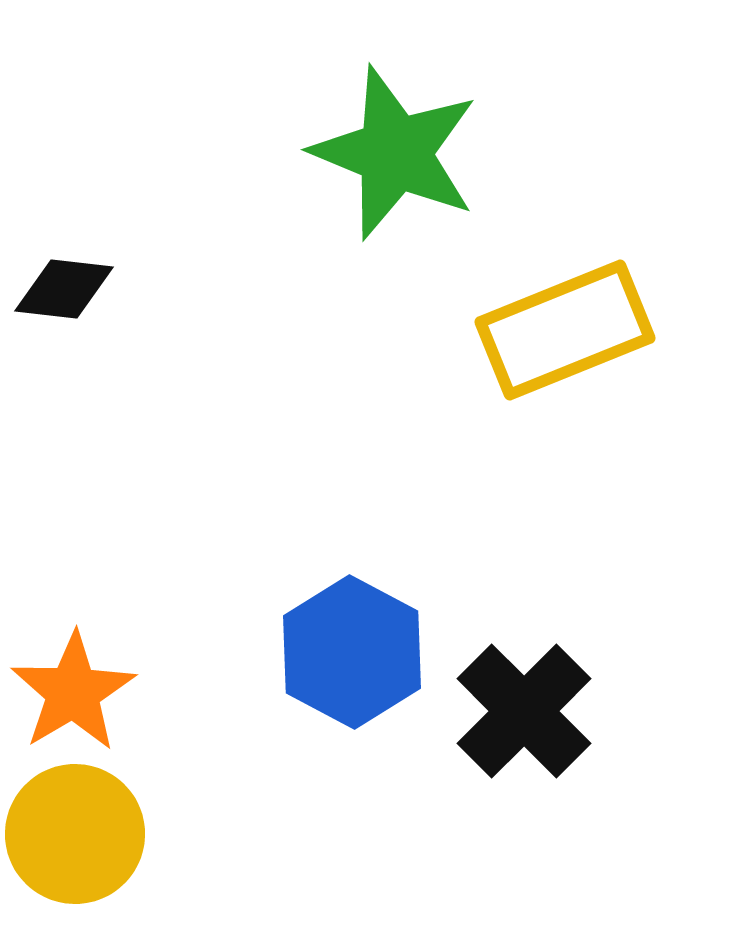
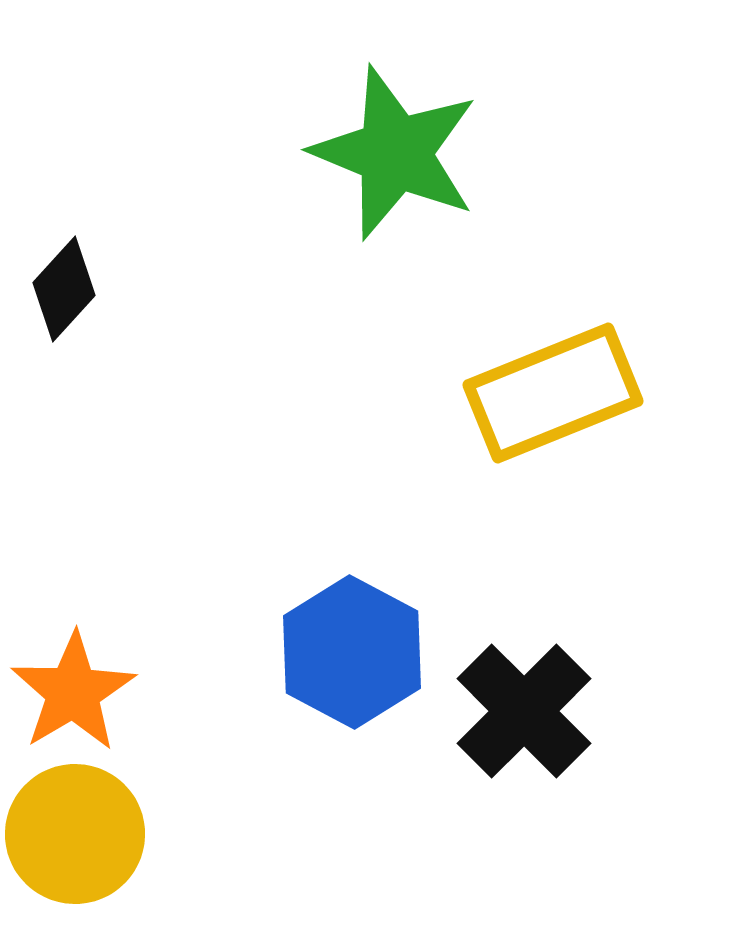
black diamond: rotated 54 degrees counterclockwise
yellow rectangle: moved 12 px left, 63 px down
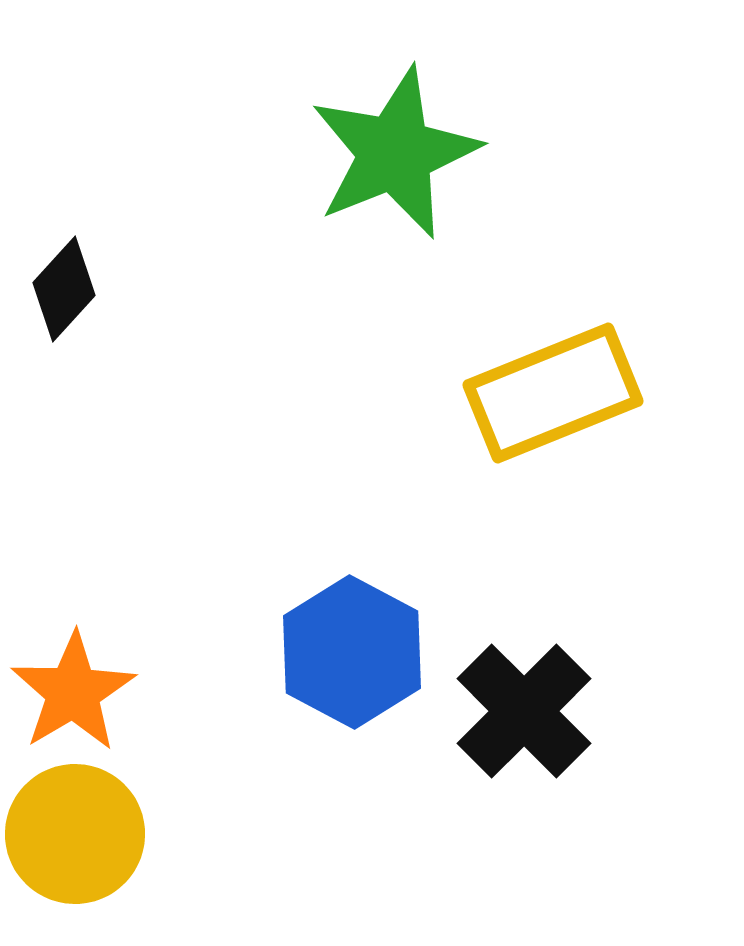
green star: rotated 28 degrees clockwise
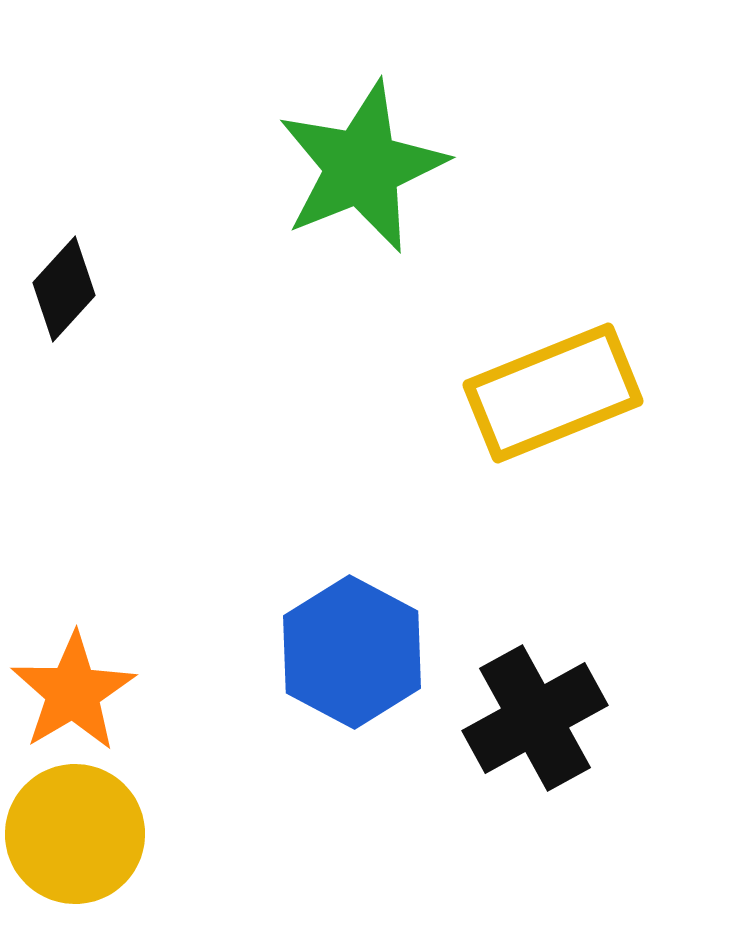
green star: moved 33 px left, 14 px down
black cross: moved 11 px right, 7 px down; rotated 16 degrees clockwise
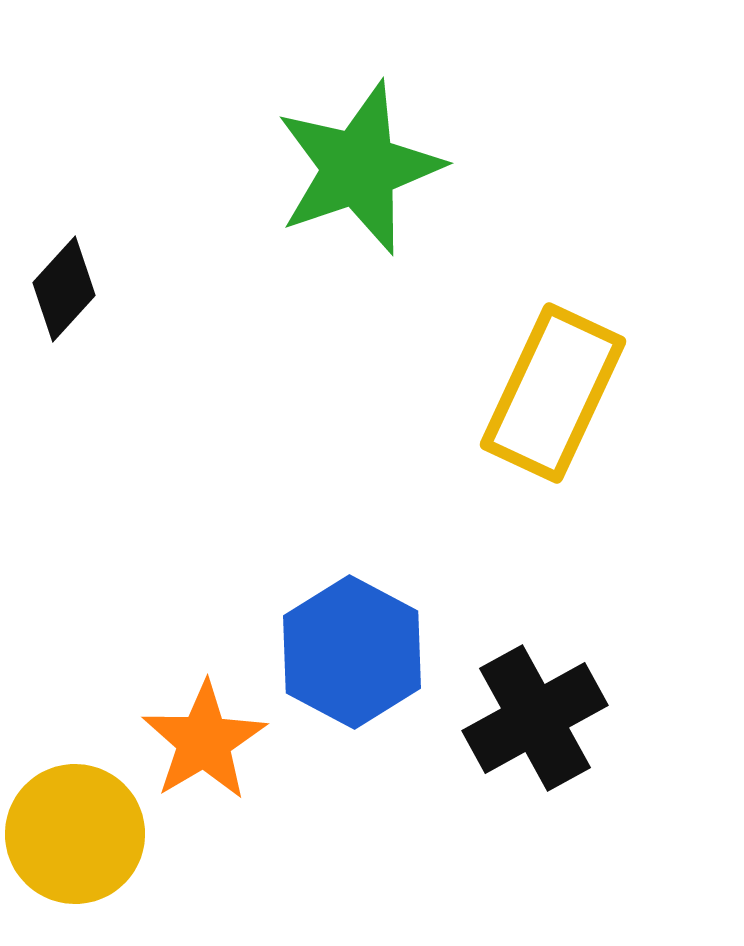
green star: moved 3 px left, 1 px down; rotated 3 degrees clockwise
yellow rectangle: rotated 43 degrees counterclockwise
orange star: moved 131 px right, 49 px down
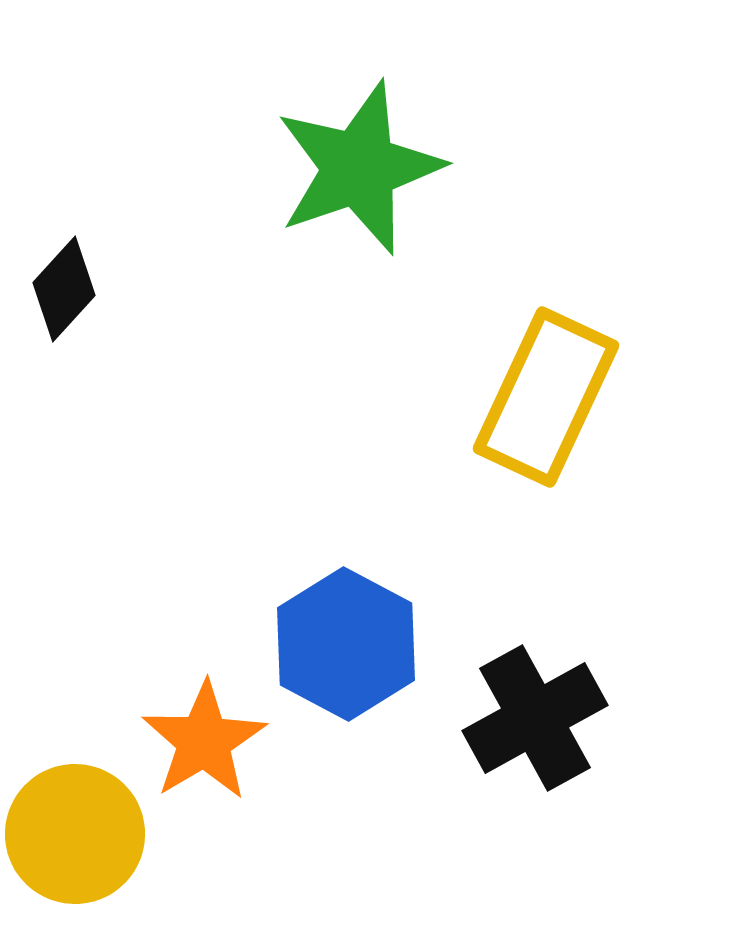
yellow rectangle: moved 7 px left, 4 px down
blue hexagon: moved 6 px left, 8 px up
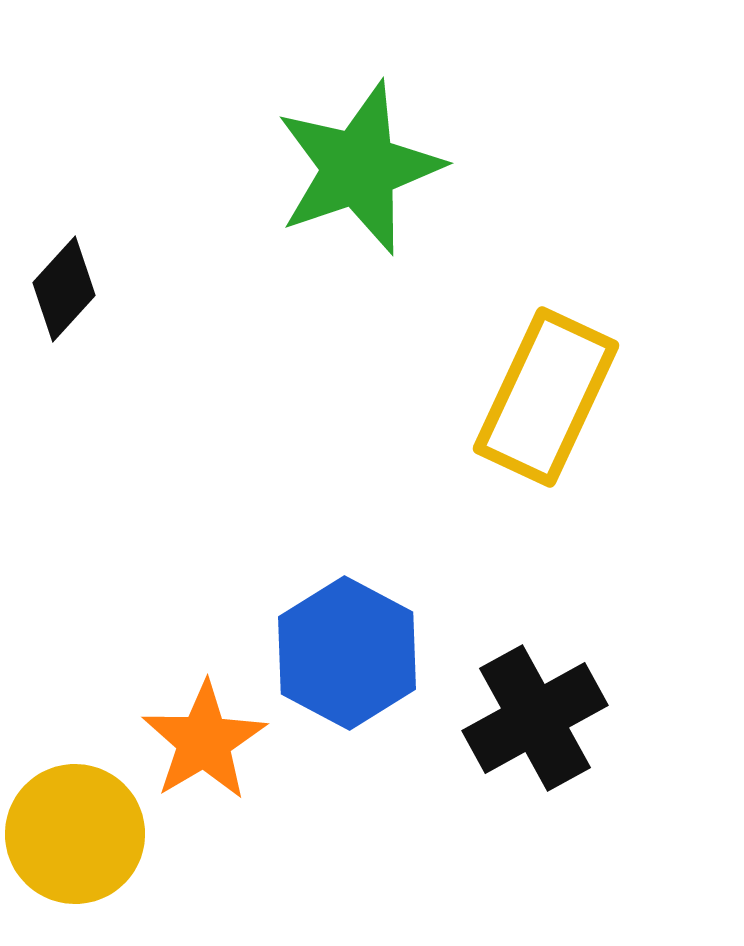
blue hexagon: moved 1 px right, 9 px down
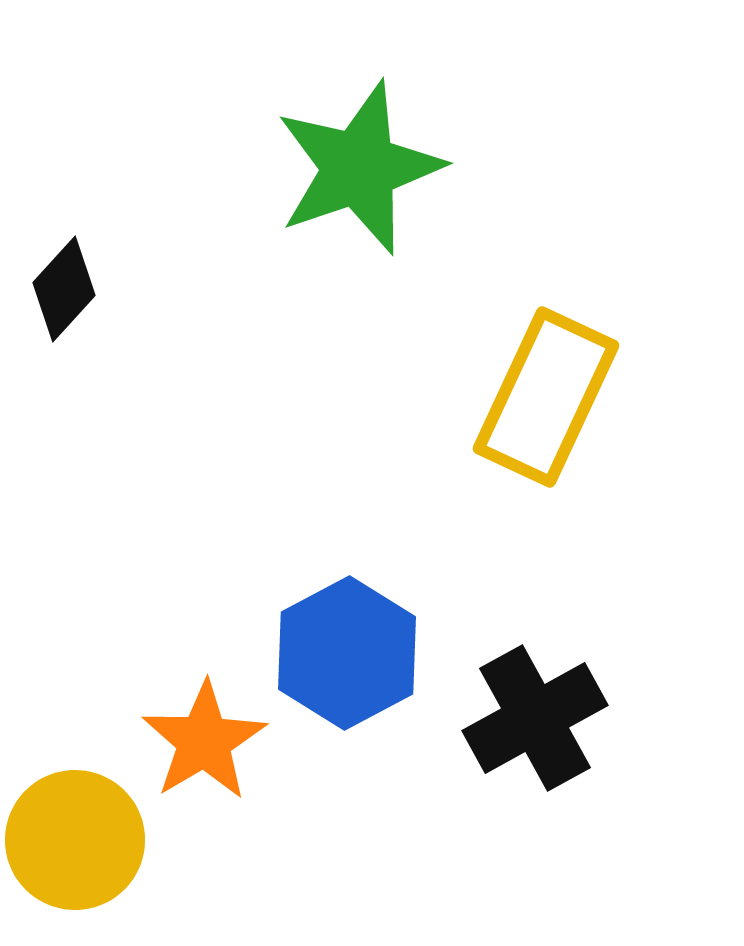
blue hexagon: rotated 4 degrees clockwise
yellow circle: moved 6 px down
